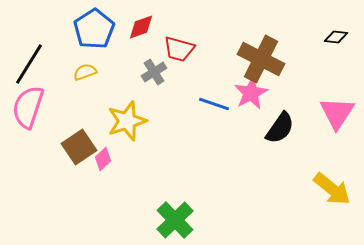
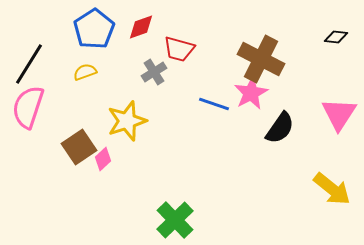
pink triangle: moved 2 px right, 1 px down
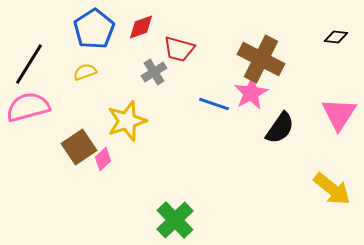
pink semicircle: rotated 57 degrees clockwise
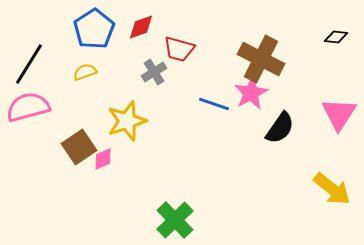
pink diamond: rotated 20 degrees clockwise
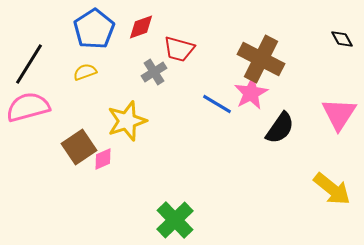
black diamond: moved 6 px right, 2 px down; rotated 55 degrees clockwise
blue line: moved 3 px right; rotated 12 degrees clockwise
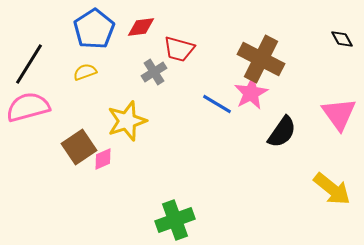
red diamond: rotated 12 degrees clockwise
pink triangle: rotated 9 degrees counterclockwise
black semicircle: moved 2 px right, 4 px down
green cross: rotated 24 degrees clockwise
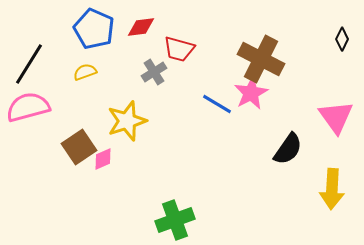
blue pentagon: rotated 15 degrees counterclockwise
black diamond: rotated 55 degrees clockwise
pink triangle: moved 3 px left, 3 px down
black semicircle: moved 6 px right, 17 px down
yellow arrow: rotated 54 degrees clockwise
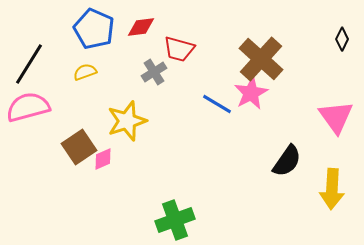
brown cross: rotated 15 degrees clockwise
black semicircle: moved 1 px left, 12 px down
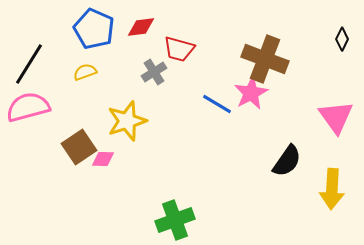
brown cross: moved 4 px right; rotated 21 degrees counterclockwise
pink diamond: rotated 25 degrees clockwise
